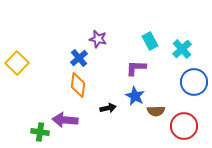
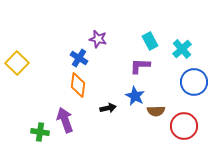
blue cross: rotated 18 degrees counterclockwise
purple L-shape: moved 4 px right, 2 px up
purple arrow: rotated 65 degrees clockwise
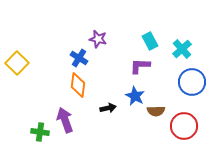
blue circle: moved 2 px left
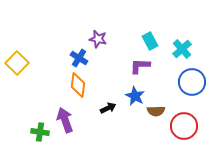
black arrow: rotated 14 degrees counterclockwise
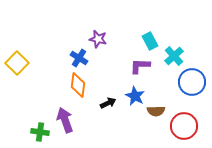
cyan cross: moved 8 px left, 7 px down
black arrow: moved 5 px up
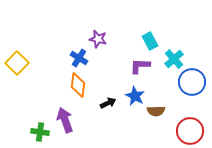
cyan cross: moved 3 px down
red circle: moved 6 px right, 5 px down
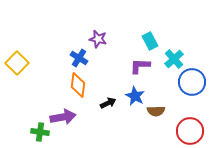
purple arrow: moved 2 px left, 3 px up; rotated 100 degrees clockwise
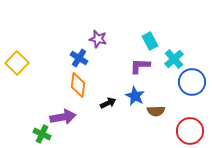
green cross: moved 2 px right, 2 px down; rotated 18 degrees clockwise
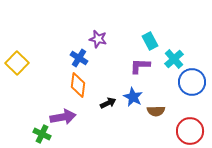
blue star: moved 2 px left, 1 px down
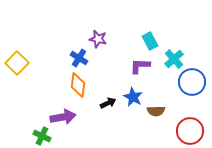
green cross: moved 2 px down
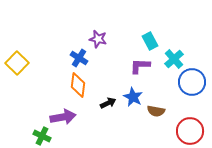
brown semicircle: rotated 12 degrees clockwise
